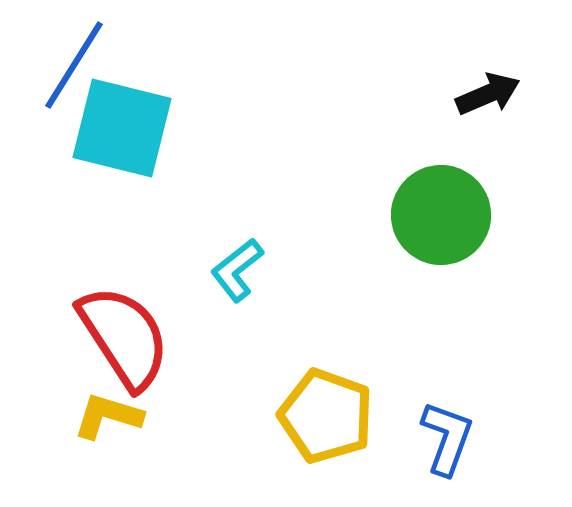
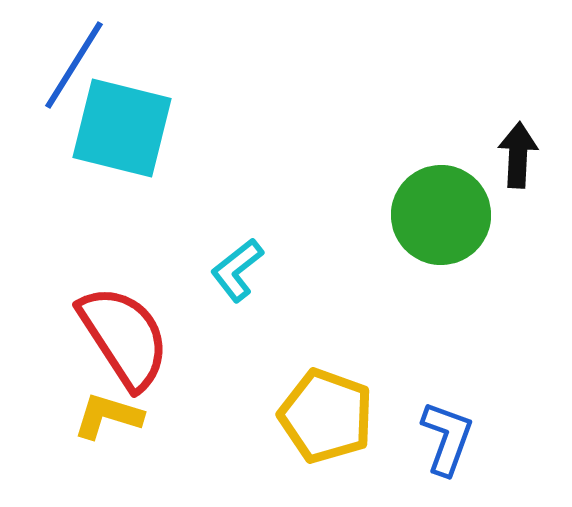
black arrow: moved 30 px right, 61 px down; rotated 64 degrees counterclockwise
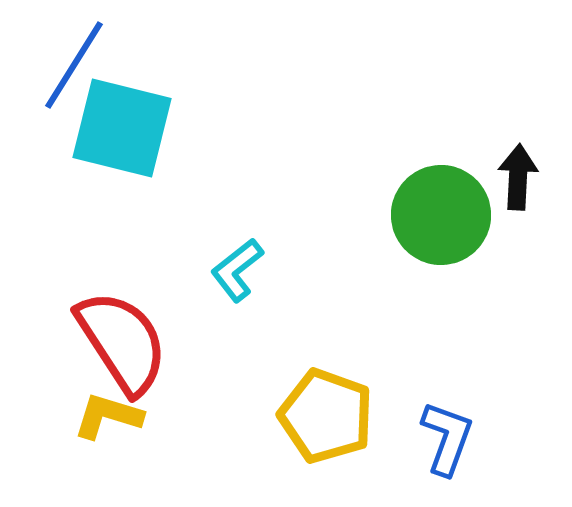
black arrow: moved 22 px down
red semicircle: moved 2 px left, 5 px down
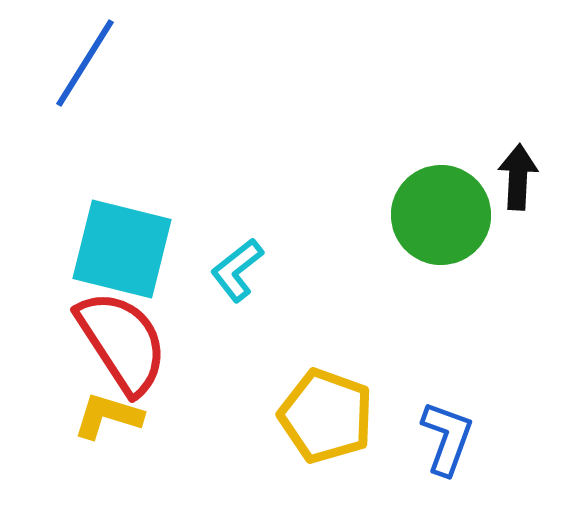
blue line: moved 11 px right, 2 px up
cyan square: moved 121 px down
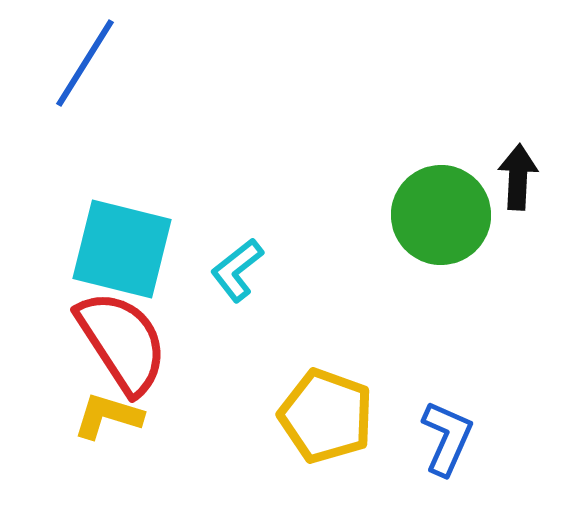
blue L-shape: rotated 4 degrees clockwise
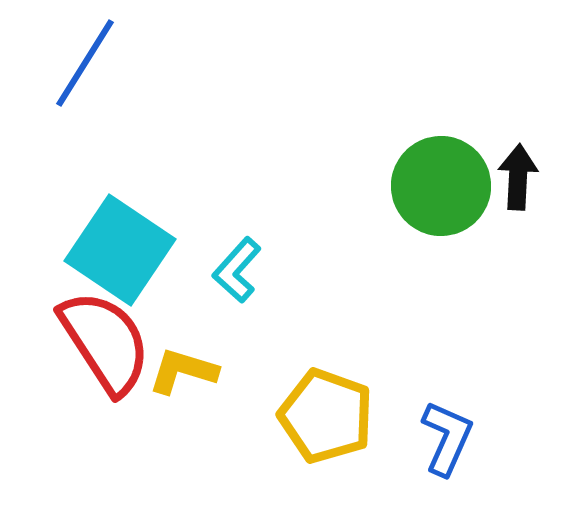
green circle: moved 29 px up
cyan square: moved 2 px left, 1 px down; rotated 20 degrees clockwise
cyan L-shape: rotated 10 degrees counterclockwise
red semicircle: moved 17 px left
yellow L-shape: moved 75 px right, 45 px up
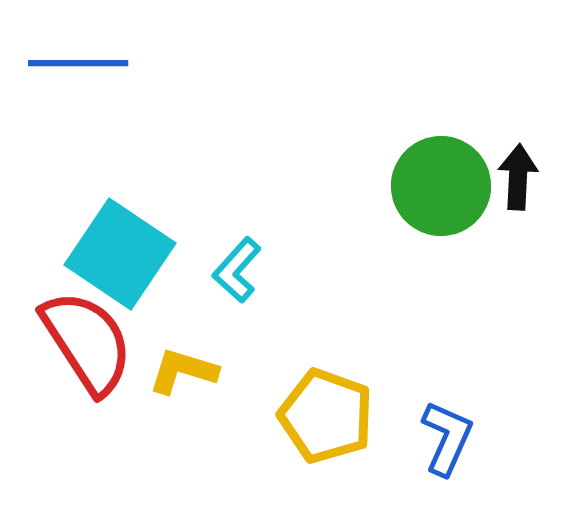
blue line: moved 7 px left; rotated 58 degrees clockwise
cyan square: moved 4 px down
red semicircle: moved 18 px left
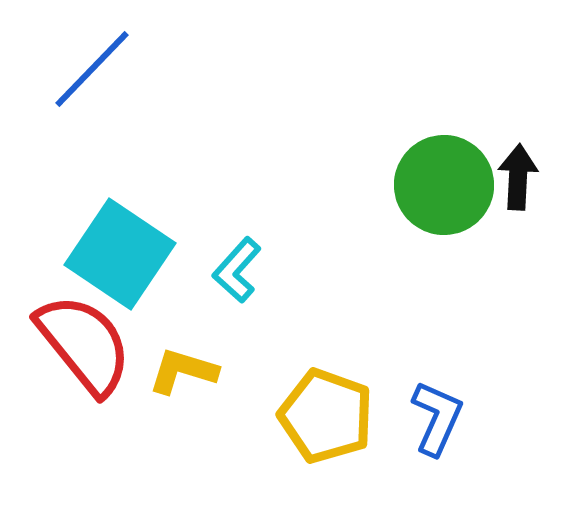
blue line: moved 14 px right, 6 px down; rotated 46 degrees counterclockwise
green circle: moved 3 px right, 1 px up
red semicircle: moved 3 px left, 2 px down; rotated 6 degrees counterclockwise
blue L-shape: moved 10 px left, 20 px up
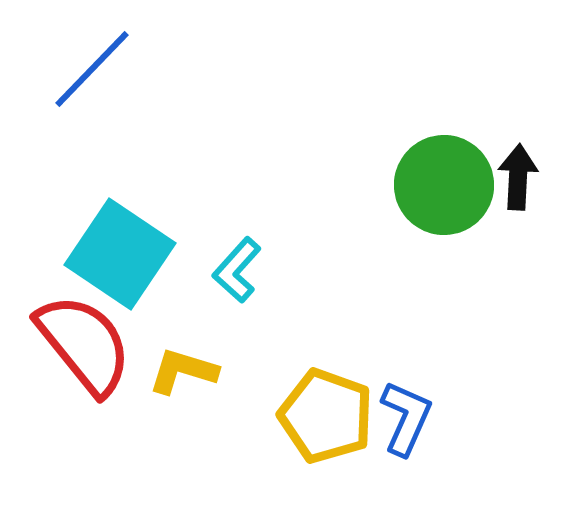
blue L-shape: moved 31 px left
